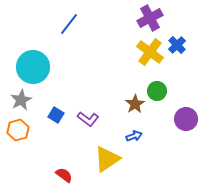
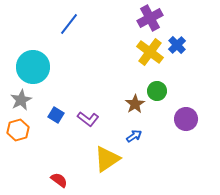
blue arrow: rotated 14 degrees counterclockwise
red semicircle: moved 5 px left, 5 px down
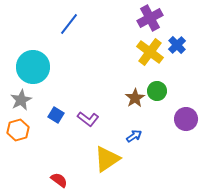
brown star: moved 6 px up
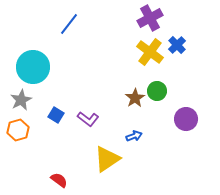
blue arrow: rotated 14 degrees clockwise
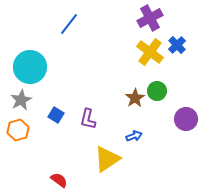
cyan circle: moved 3 px left
purple L-shape: rotated 65 degrees clockwise
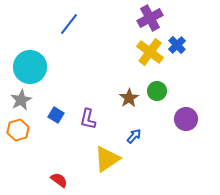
brown star: moved 6 px left
blue arrow: rotated 28 degrees counterclockwise
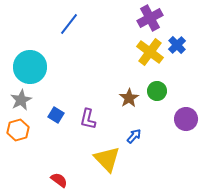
yellow triangle: rotated 40 degrees counterclockwise
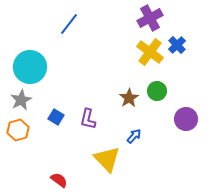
blue square: moved 2 px down
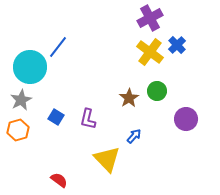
blue line: moved 11 px left, 23 px down
